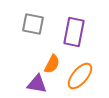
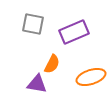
purple rectangle: rotated 56 degrees clockwise
orange ellipse: moved 11 px right, 1 px down; rotated 32 degrees clockwise
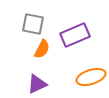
purple rectangle: moved 1 px right, 3 px down
orange semicircle: moved 10 px left, 15 px up
purple triangle: rotated 35 degrees counterclockwise
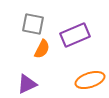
orange ellipse: moved 1 px left, 3 px down
purple triangle: moved 10 px left
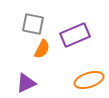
orange ellipse: moved 1 px left
purple triangle: moved 1 px left, 1 px up
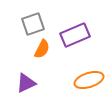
gray square: rotated 30 degrees counterclockwise
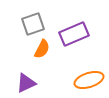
purple rectangle: moved 1 px left, 1 px up
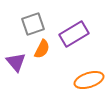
purple rectangle: rotated 8 degrees counterclockwise
purple triangle: moved 10 px left, 21 px up; rotated 45 degrees counterclockwise
